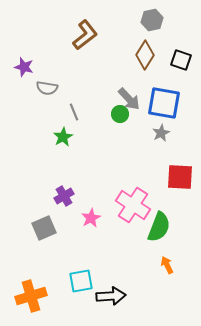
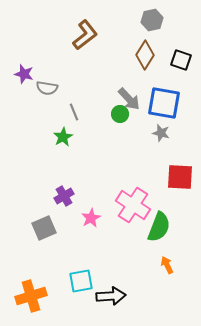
purple star: moved 7 px down
gray star: rotated 30 degrees counterclockwise
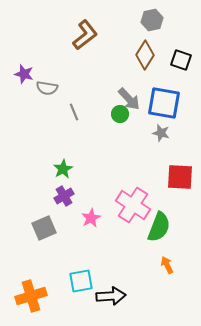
green star: moved 32 px down
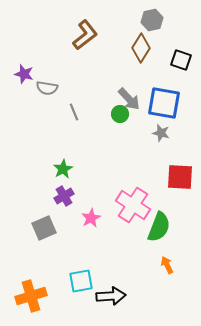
brown diamond: moved 4 px left, 7 px up
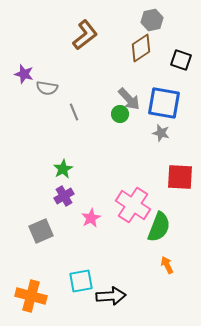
brown diamond: rotated 24 degrees clockwise
gray square: moved 3 px left, 3 px down
orange cross: rotated 32 degrees clockwise
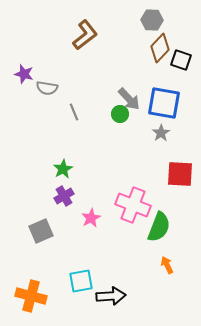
gray hexagon: rotated 15 degrees clockwise
brown diamond: moved 19 px right; rotated 12 degrees counterclockwise
gray star: rotated 24 degrees clockwise
red square: moved 3 px up
pink cross: rotated 12 degrees counterclockwise
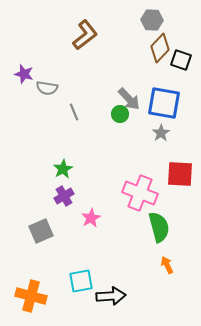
pink cross: moved 7 px right, 12 px up
green semicircle: rotated 36 degrees counterclockwise
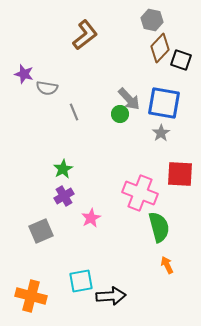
gray hexagon: rotated 10 degrees clockwise
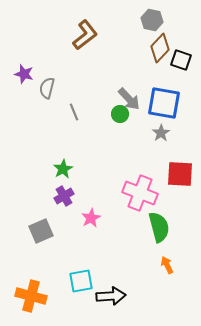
gray semicircle: rotated 95 degrees clockwise
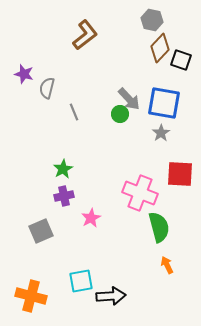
purple cross: rotated 18 degrees clockwise
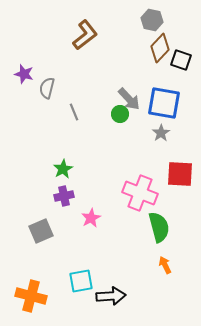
orange arrow: moved 2 px left
